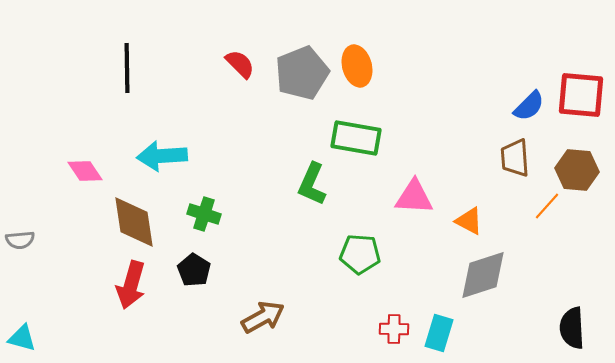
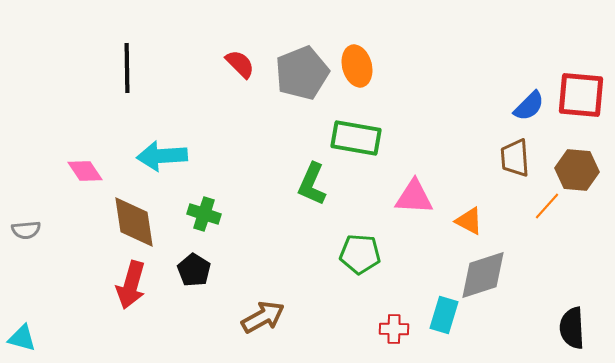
gray semicircle: moved 6 px right, 10 px up
cyan rectangle: moved 5 px right, 18 px up
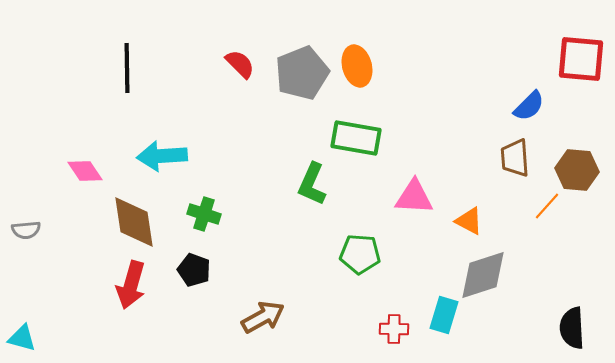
red square: moved 36 px up
black pentagon: rotated 12 degrees counterclockwise
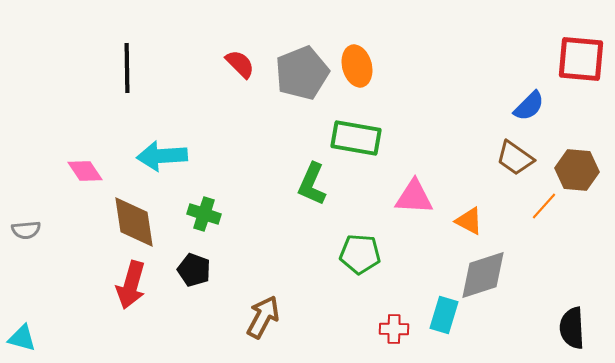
brown trapezoid: rotated 51 degrees counterclockwise
orange line: moved 3 px left
brown arrow: rotated 33 degrees counterclockwise
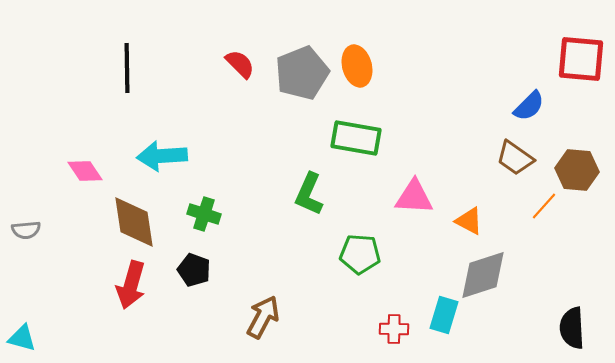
green L-shape: moved 3 px left, 10 px down
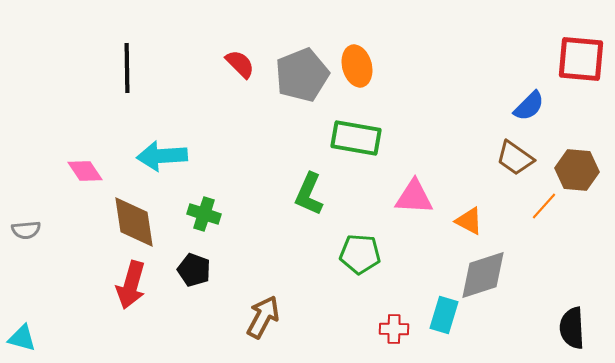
gray pentagon: moved 2 px down
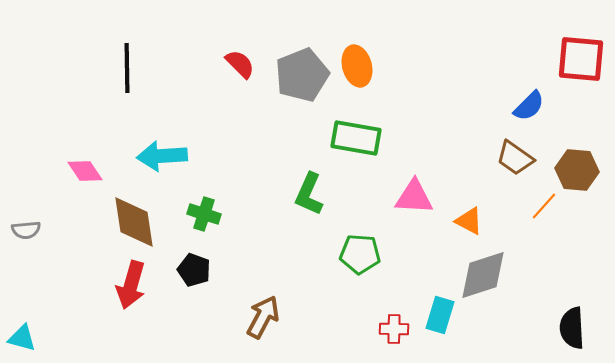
cyan rectangle: moved 4 px left
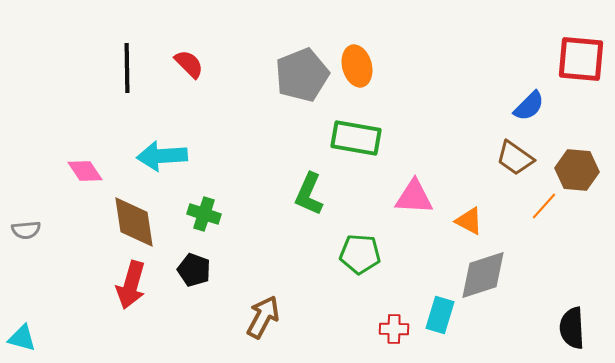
red semicircle: moved 51 px left
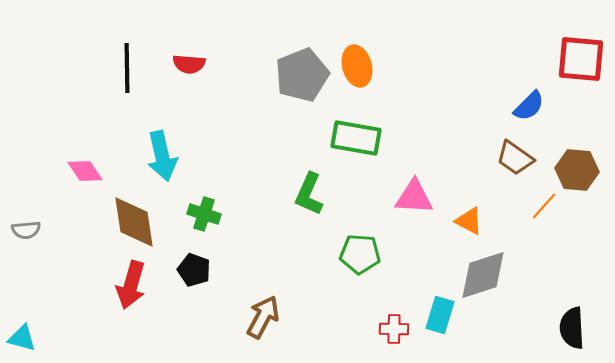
red semicircle: rotated 140 degrees clockwise
cyan arrow: rotated 99 degrees counterclockwise
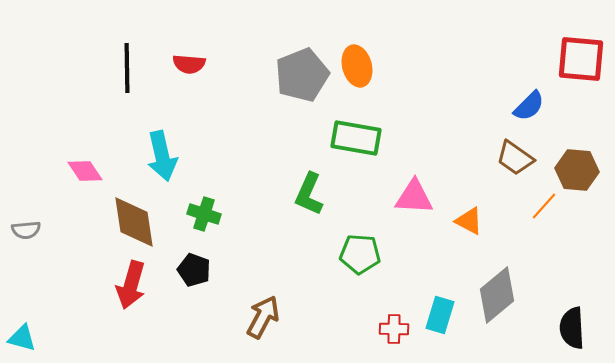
gray diamond: moved 14 px right, 20 px down; rotated 22 degrees counterclockwise
